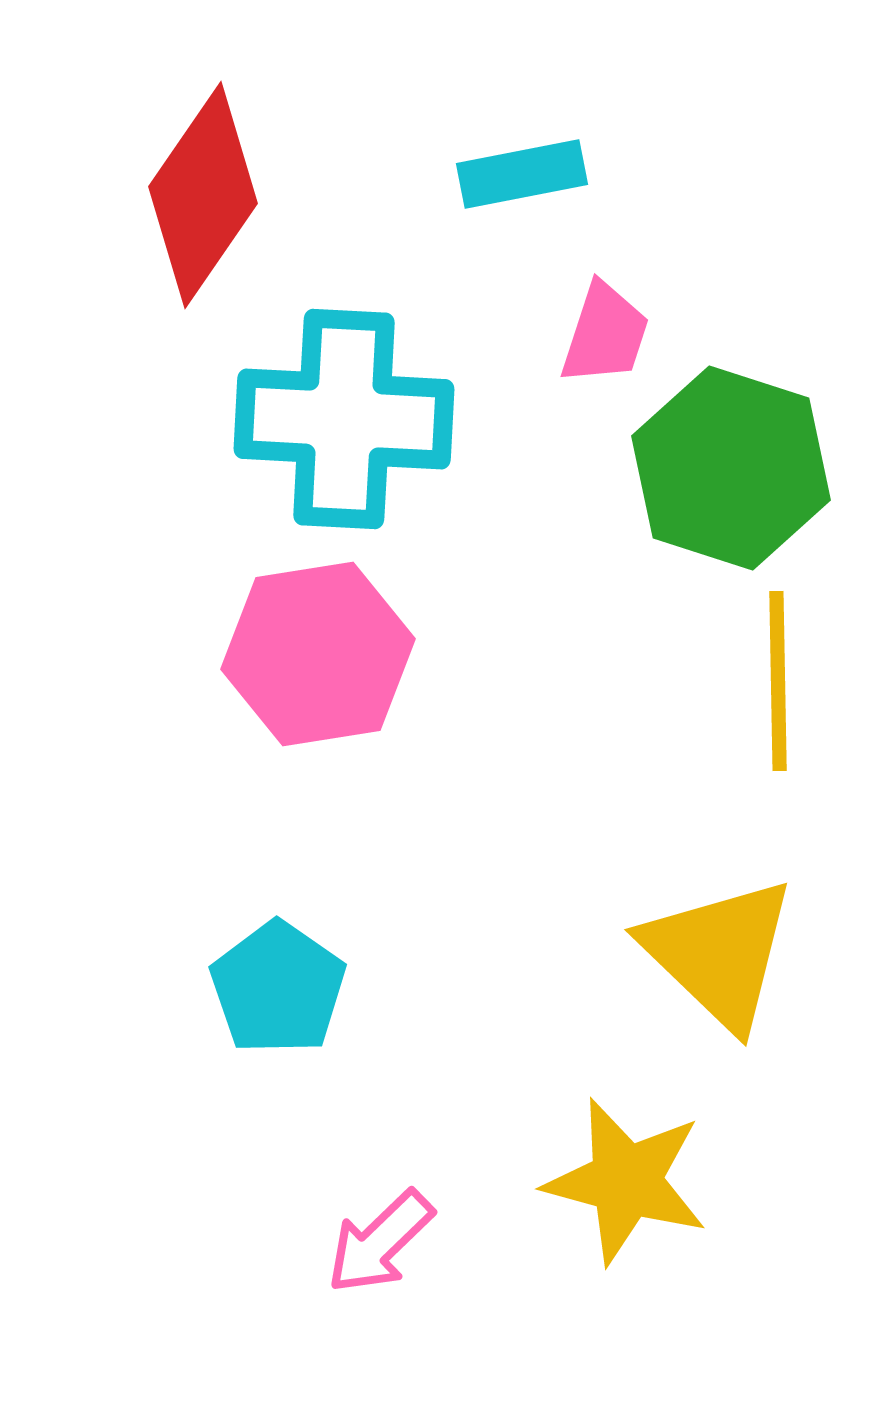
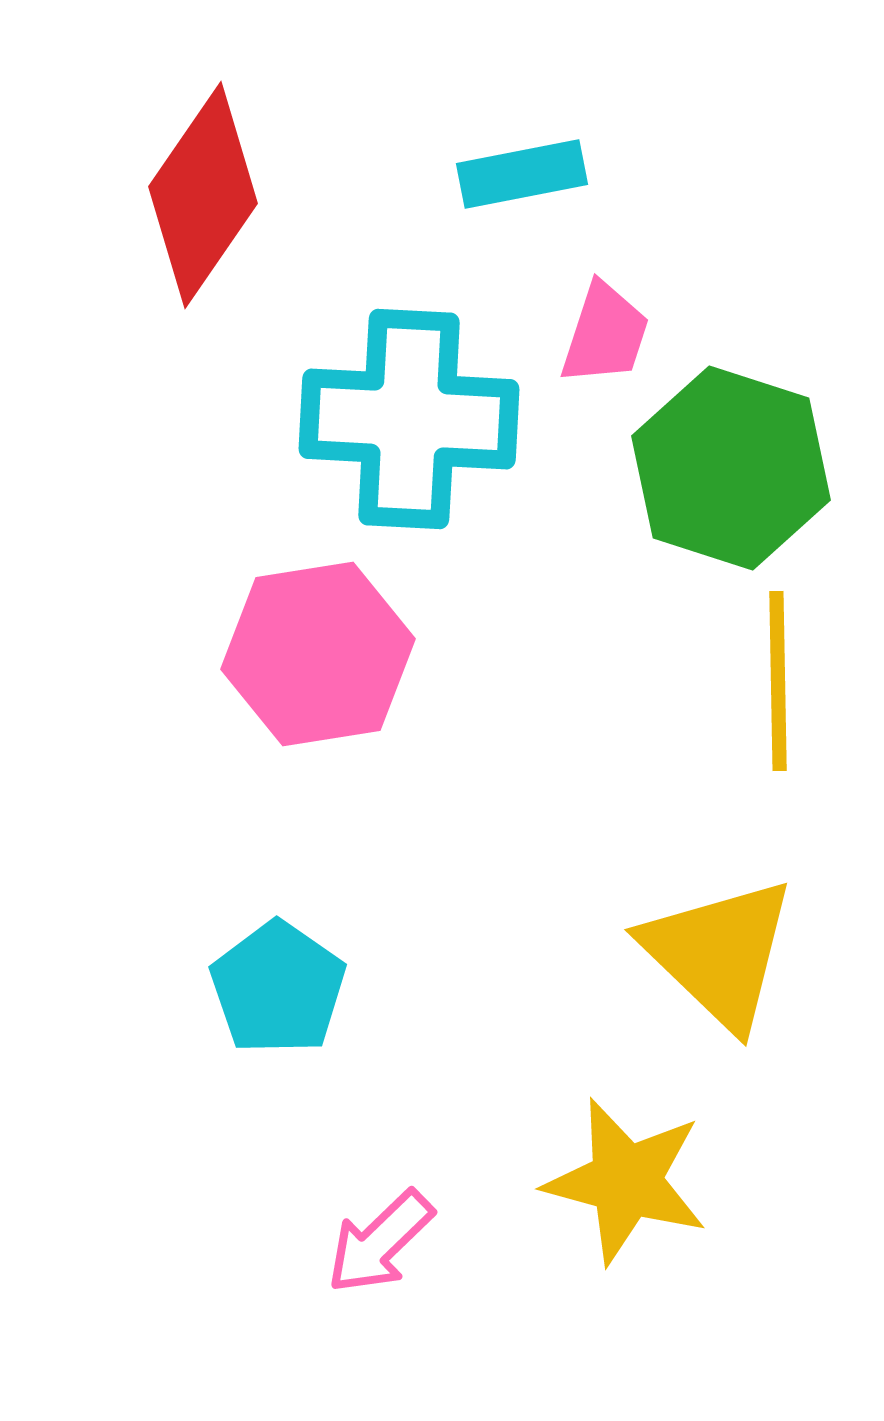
cyan cross: moved 65 px right
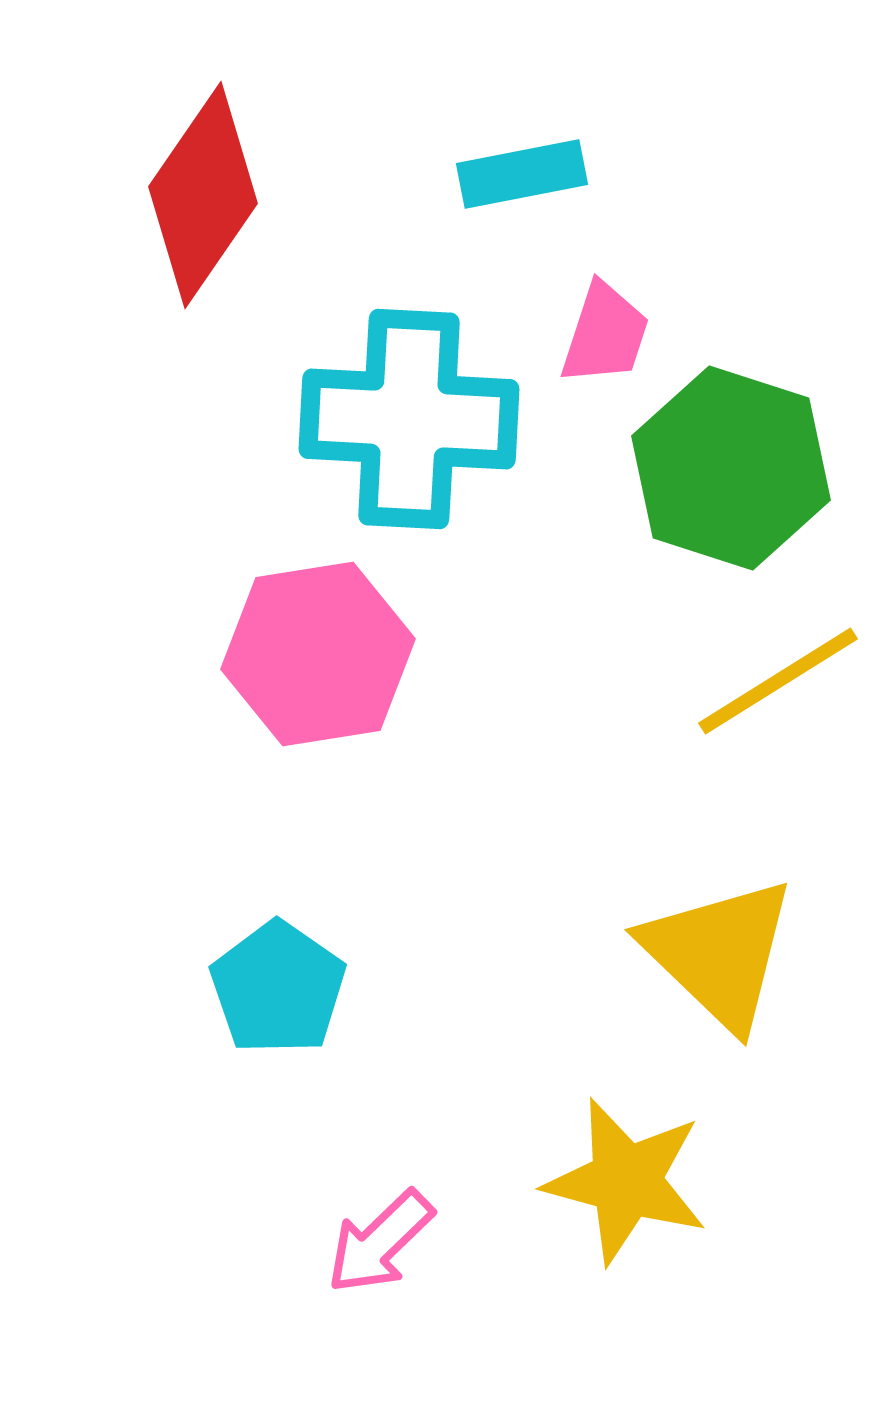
yellow line: rotated 59 degrees clockwise
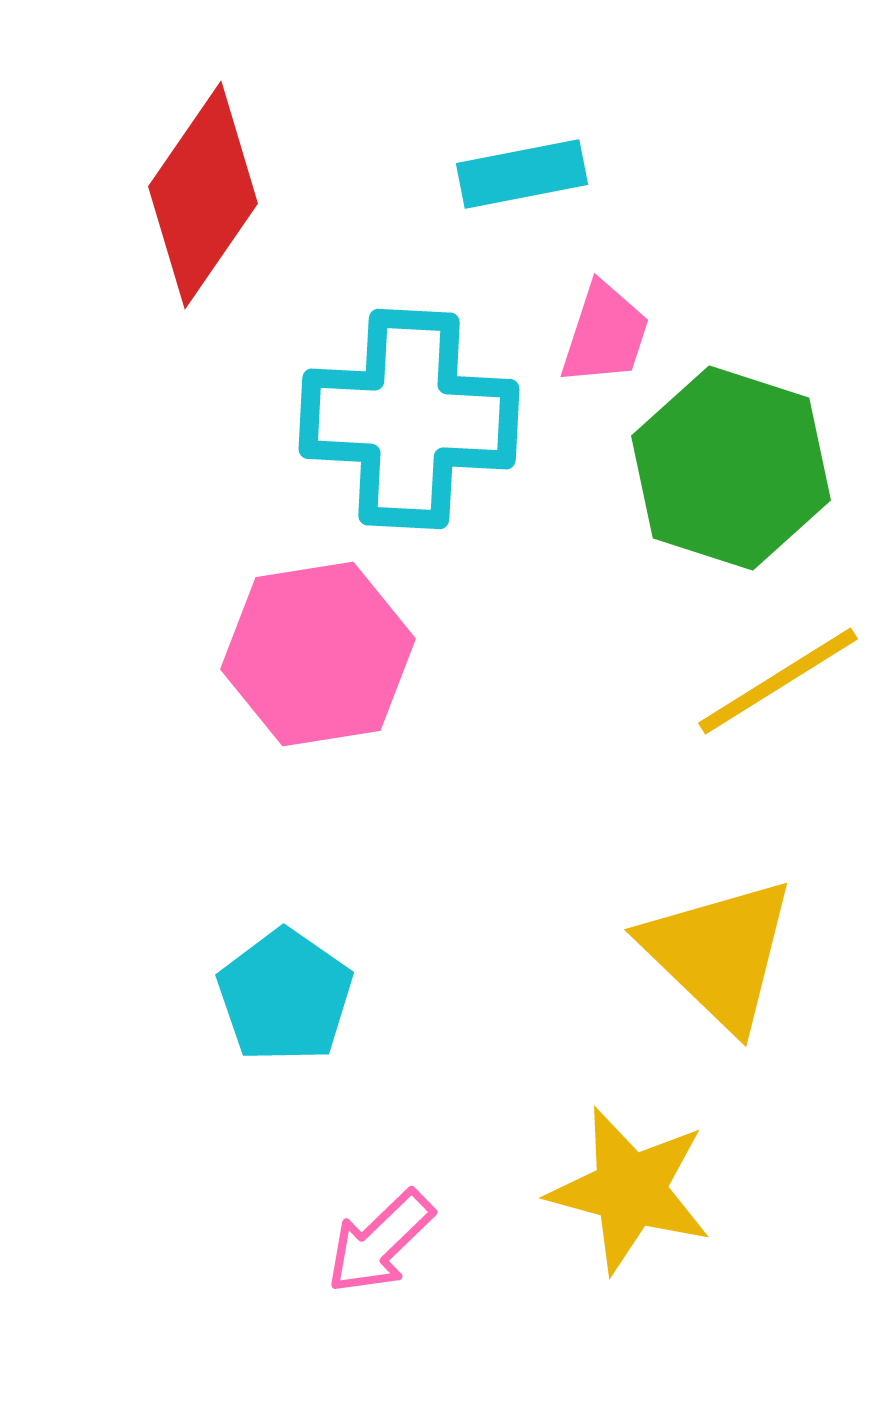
cyan pentagon: moved 7 px right, 8 px down
yellow star: moved 4 px right, 9 px down
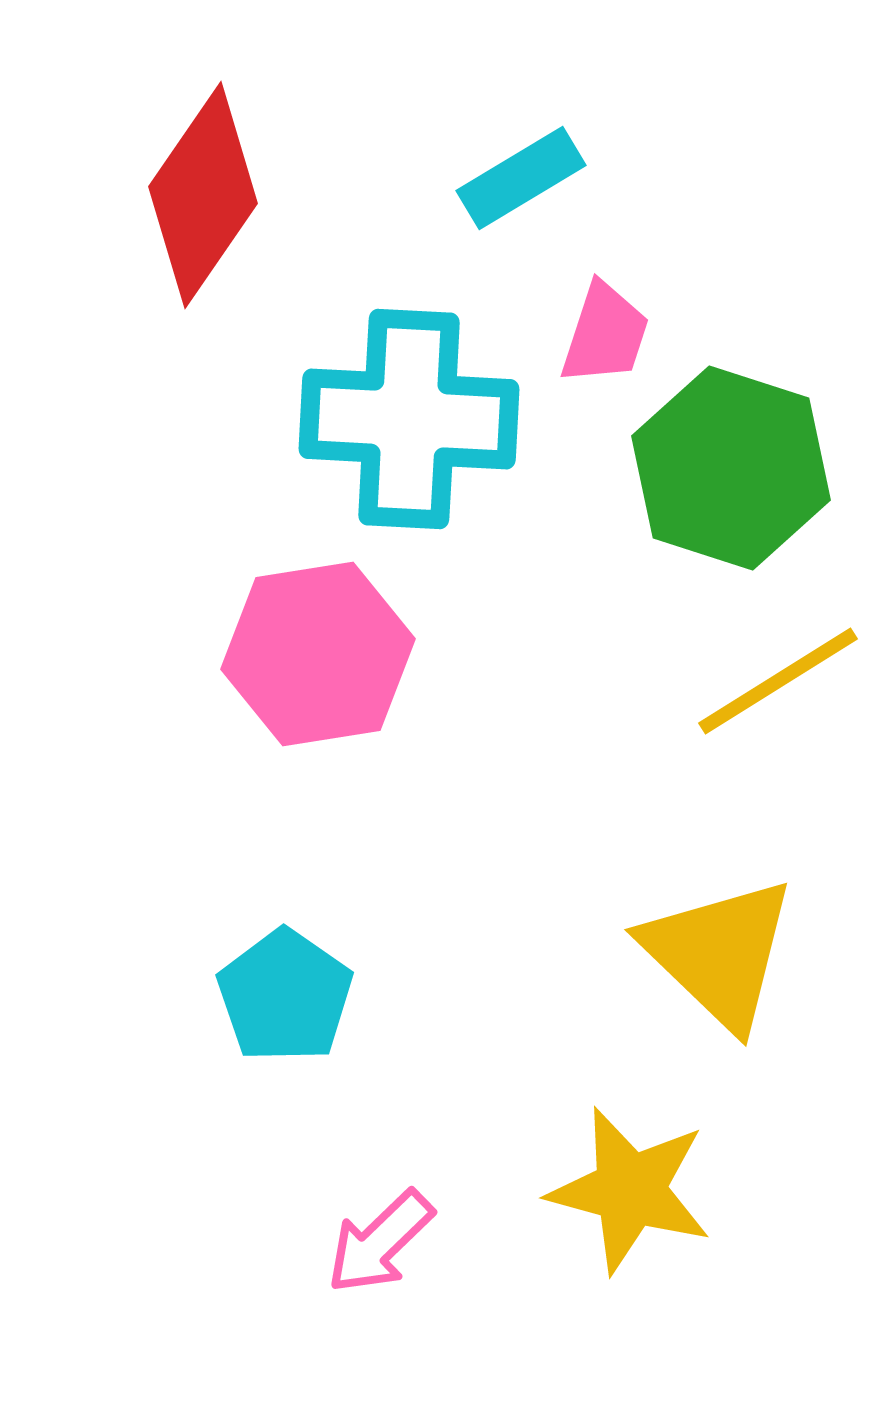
cyan rectangle: moved 1 px left, 4 px down; rotated 20 degrees counterclockwise
